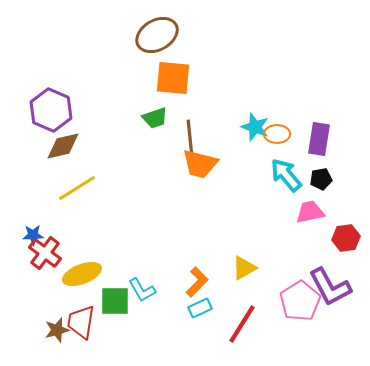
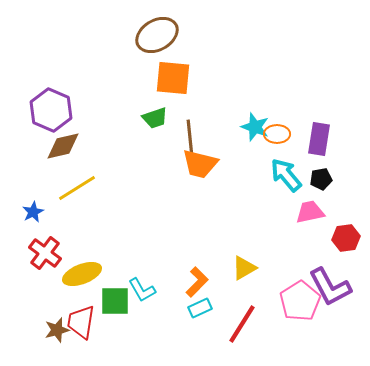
blue star: moved 23 px up; rotated 25 degrees counterclockwise
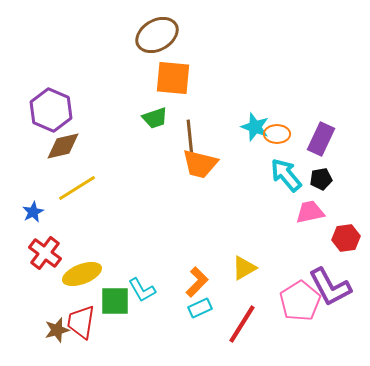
purple rectangle: moved 2 px right; rotated 16 degrees clockwise
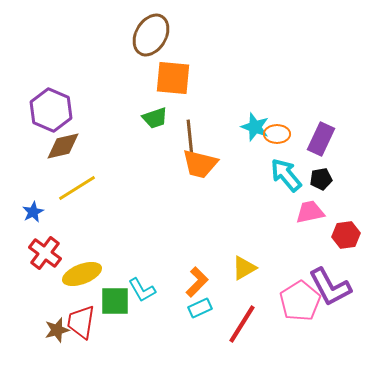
brown ellipse: moved 6 px left; rotated 30 degrees counterclockwise
red hexagon: moved 3 px up
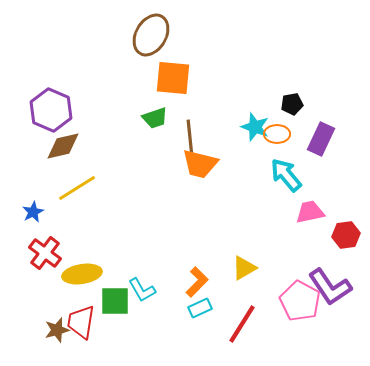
black pentagon: moved 29 px left, 75 px up
yellow ellipse: rotated 12 degrees clockwise
purple L-shape: rotated 6 degrees counterclockwise
pink pentagon: rotated 12 degrees counterclockwise
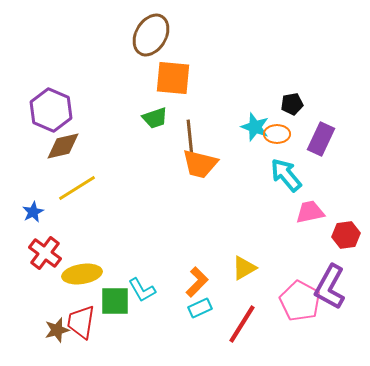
purple L-shape: rotated 63 degrees clockwise
